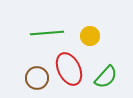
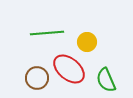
yellow circle: moved 3 px left, 6 px down
red ellipse: rotated 24 degrees counterclockwise
green semicircle: moved 3 px down; rotated 115 degrees clockwise
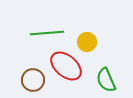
red ellipse: moved 3 px left, 3 px up
brown circle: moved 4 px left, 2 px down
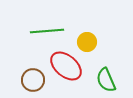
green line: moved 2 px up
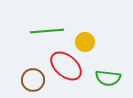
yellow circle: moved 2 px left
green semicircle: moved 2 px right, 2 px up; rotated 60 degrees counterclockwise
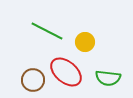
green line: rotated 32 degrees clockwise
red ellipse: moved 6 px down
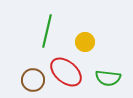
green line: rotated 76 degrees clockwise
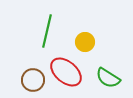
green semicircle: rotated 25 degrees clockwise
